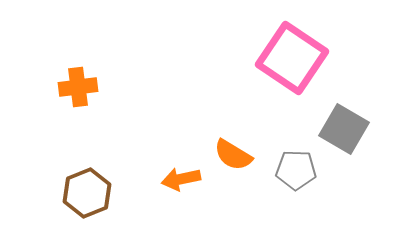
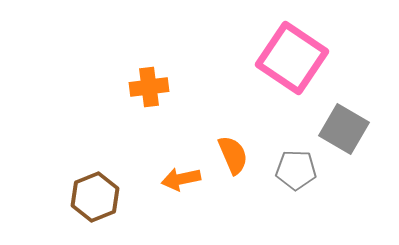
orange cross: moved 71 px right
orange semicircle: rotated 144 degrees counterclockwise
brown hexagon: moved 8 px right, 4 px down
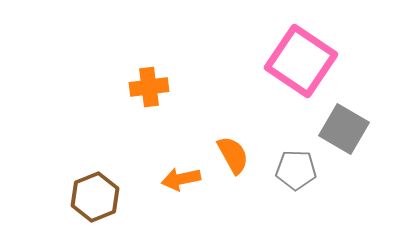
pink square: moved 9 px right, 3 px down
orange semicircle: rotated 6 degrees counterclockwise
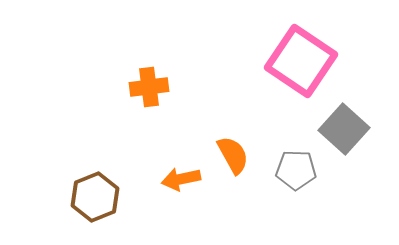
gray square: rotated 12 degrees clockwise
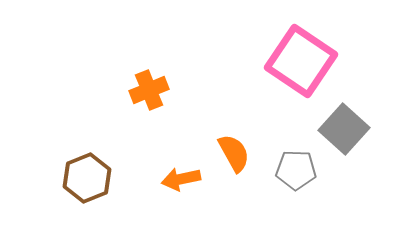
orange cross: moved 3 px down; rotated 15 degrees counterclockwise
orange semicircle: moved 1 px right, 2 px up
brown hexagon: moved 8 px left, 19 px up
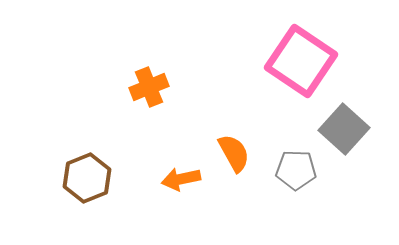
orange cross: moved 3 px up
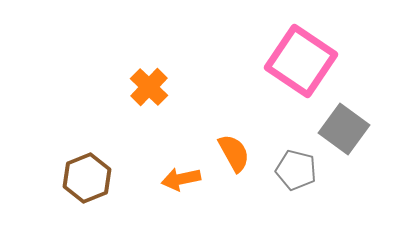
orange cross: rotated 24 degrees counterclockwise
gray square: rotated 6 degrees counterclockwise
gray pentagon: rotated 12 degrees clockwise
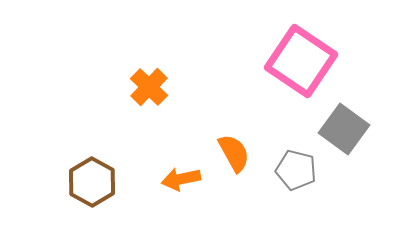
brown hexagon: moved 5 px right, 4 px down; rotated 9 degrees counterclockwise
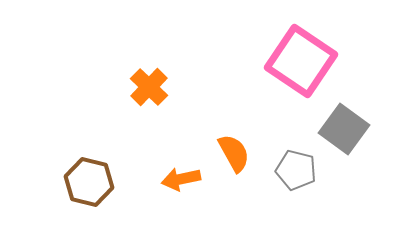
brown hexagon: moved 3 px left; rotated 15 degrees counterclockwise
